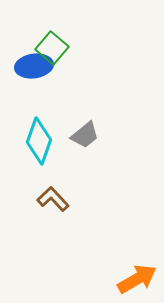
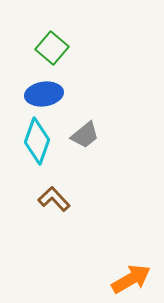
blue ellipse: moved 10 px right, 28 px down
cyan diamond: moved 2 px left
brown L-shape: moved 1 px right
orange arrow: moved 6 px left
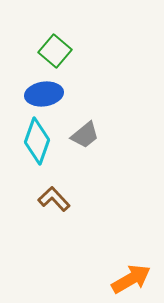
green square: moved 3 px right, 3 px down
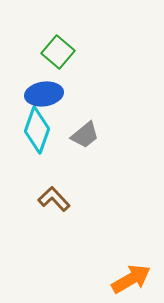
green square: moved 3 px right, 1 px down
cyan diamond: moved 11 px up
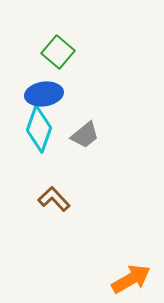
cyan diamond: moved 2 px right, 1 px up
